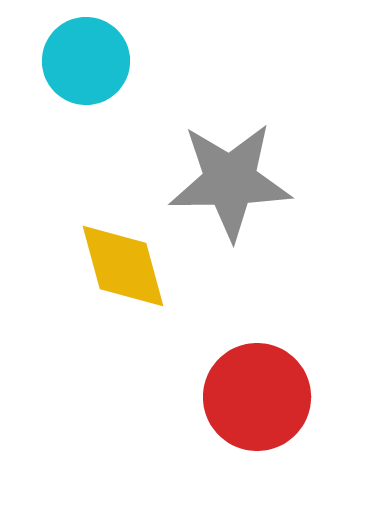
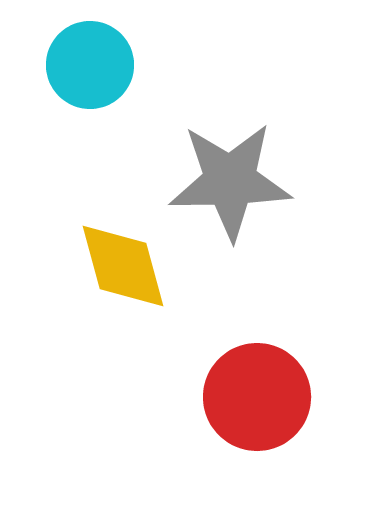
cyan circle: moved 4 px right, 4 px down
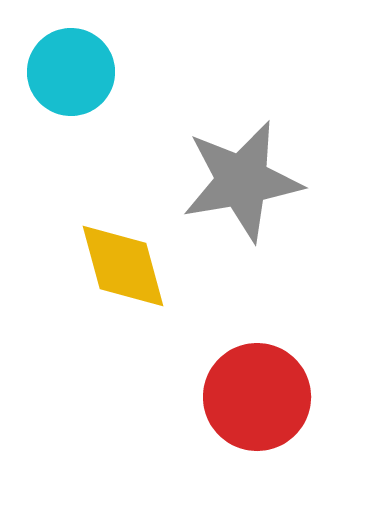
cyan circle: moved 19 px left, 7 px down
gray star: moved 12 px right; rotated 9 degrees counterclockwise
